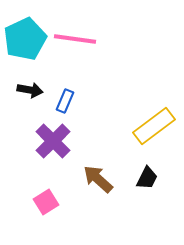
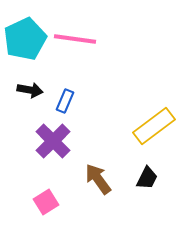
brown arrow: rotated 12 degrees clockwise
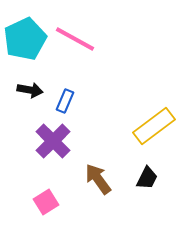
pink line: rotated 21 degrees clockwise
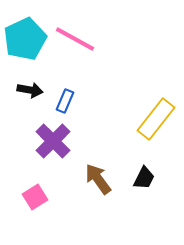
yellow rectangle: moved 2 px right, 7 px up; rotated 15 degrees counterclockwise
black trapezoid: moved 3 px left
pink square: moved 11 px left, 5 px up
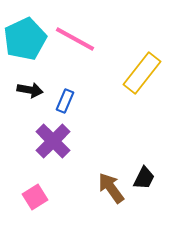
yellow rectangle: moved 14 px left, 46 px up
brown arrow: moved 13 px right, 9 px down
